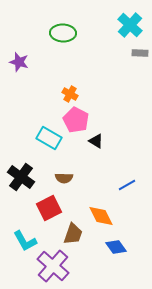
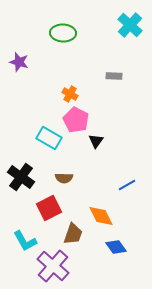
gray rectangle: moved 26 px left, 23 px down
black triangle: rotated 35 degrees clockwise
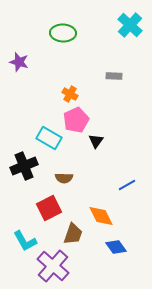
pink pentagon: rotated 20 degrees clockwise
black cross: moved 3 px right, 11 px up; rotated 32 degrees clockwise
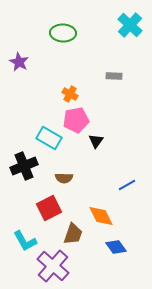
purple star: rotated 12 degrees clockwise
pink pentagon: rotated 15 degrees clockwise
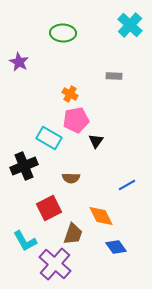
brown semicircle: moved 7 px right
purple cross: moved 2 px right, 2 px up
